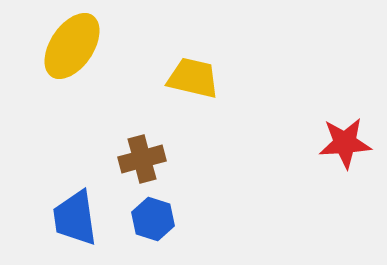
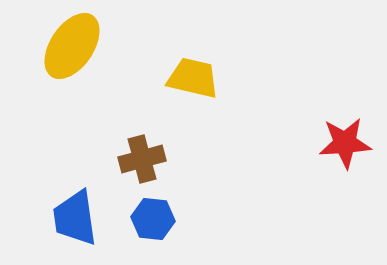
blue hexagon: rotated 12 degrees counterclockwise
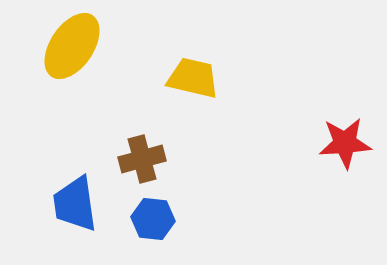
blue trapezoid: moved 14 px up
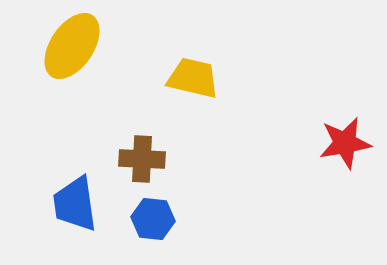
red star: rotated 6 degrees counterclockwise
brown cross: rotated 18 degrees clockwise
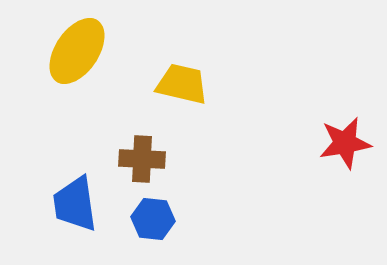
yellow ellipse: moved 5 px right, 5 px down
yellow trapezoid: moved 11 px left, 6 px down
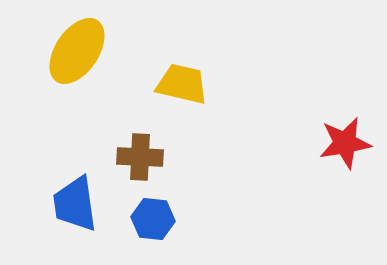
brown cross: moved 2 px left, 2 px up
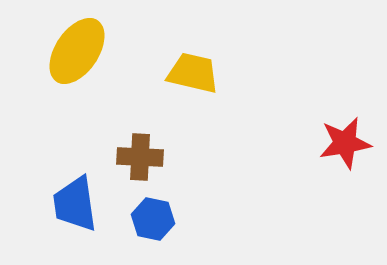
yellow trapezoid: moved 11 px right, 11 px up
blue hexagon: rotated 6 degrees clockwise
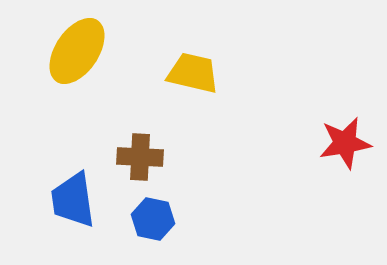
blue trapezoid: moved 2 px left, 4 px up
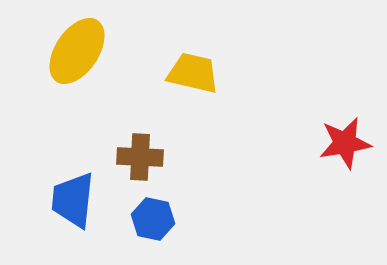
blue trapezoid: rotated 14 degrees clockwise
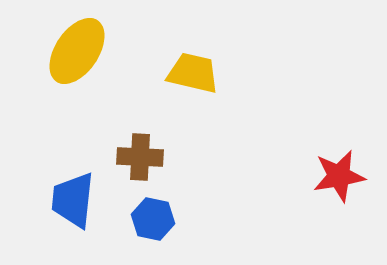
red star: moved 6 px left, 33 px down
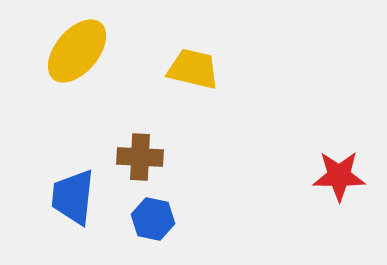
yellow ellipse: rotated 6 degrees clockwise
yellow trapezoid: moved 4 px up
red star: rotated 10 degrees clockwise
blue trapezoid: moved 3 px up
